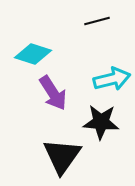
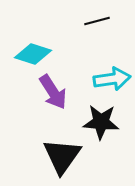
cyan arrow: rotated 6 degrees clockwise
purple arrow: moved 1 px up
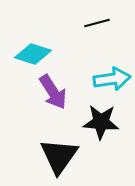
black line: moved 2 px down
black triangle: moved 3 px left
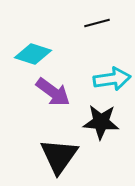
purple arrow: rotated 21 degrees counterclockwise
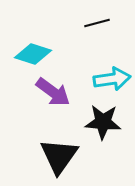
black star: moved 2 px right
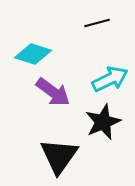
cyan arrow: moved 2 px left; rotated 18 degrees counterclockwise
black star: rotated 27 degrees counterclockwise
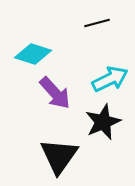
purple arrow: moved 2 px right, 1 px down; rotated 12 degrees clockwise
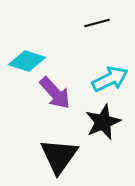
cyan diamond: moved 6 px left, 7 px down
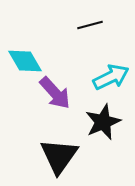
black line: moved 7 px left, 2 px down
cyan diamond: moved 2 px left; rotated 42 degrees clockwise
cyan arrow: moved 1 px right, 2 px up
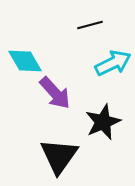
cyan arrow: moved 2 px right, 14 px up
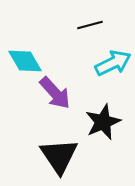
black triangle: rotated 9 degrees counterclockwise
